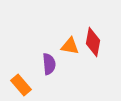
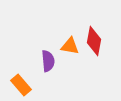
red diamond: moved 1 px right, 1 px up
purple semicircle: moved 1 px left, 3 px up
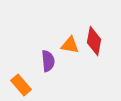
orange triangle: moved 1 px up
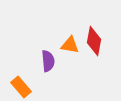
orange rectangle: moved 2 px down
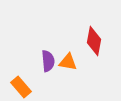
orange triangle: moved 2 px left, 17 px down
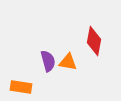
purple semicircle: rotated 10 degrees counterclockwise
orange rectangle: rotated 40 degrees counterclockwise
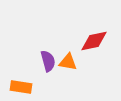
red diamond: rotated 68 degrees clockwise
